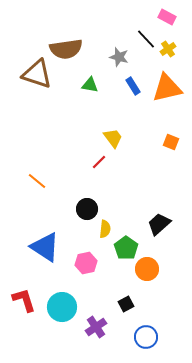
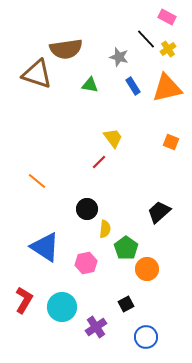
black trapezoid: moved 12 px up
red L-shape: rotated 48 degrees clockwise
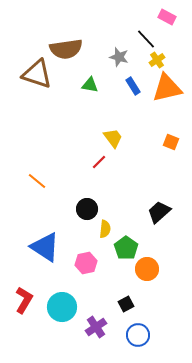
yellow cross: moved 11 px left, 11 px down
blue circle: moved 8 px left, 2 px up
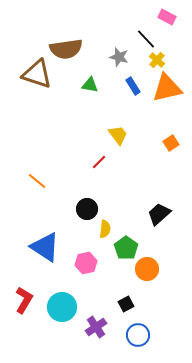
yellow cross: rotated 14 degrees counterclockwise
yellow trapezoid: moved 5 px right, 3 px up
orange square: moved 1 px down; rotated 35 degrees clockwise
black trapezoid: moved 2 px down
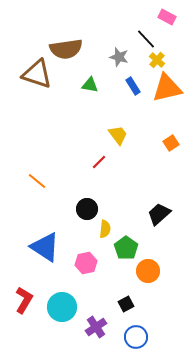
orange circle: moved 1 px right, 2 px down
blue circle: moved 2 px left, 2 px down
